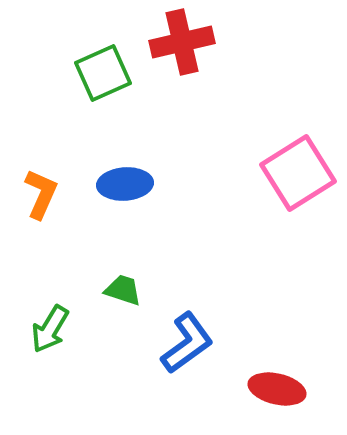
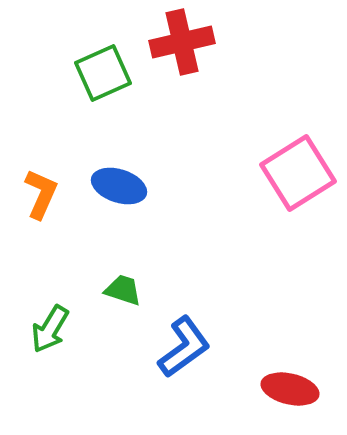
blue ellipse: moved 6 px left, 2 px down; rotated 22 degrees clockwise
blue L-shape: moved 3 px left, 4 px down
red ellipse: moved 13 px right
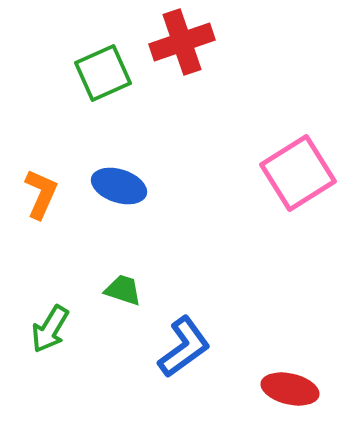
red cross: rotated 6 degrees counterclockwise
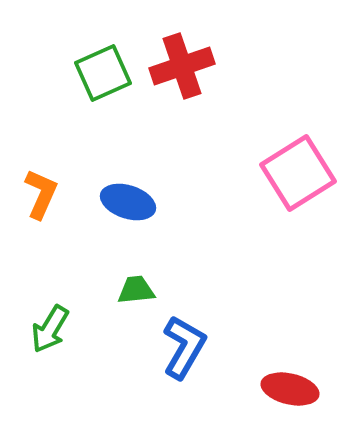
red cross: moved 24 px down
blue ellipse: moved 9 px right, 16 px down
green trapezoid: moved 13 px right; rotated 24 degrees counterclockwise
blue L-shape: rotated 24 degrees counterclockwise
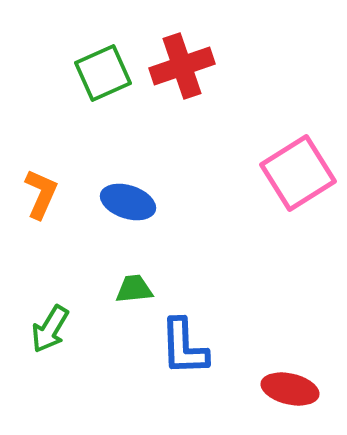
green trapezoid: moved 2 px left, 1 px up
blue L-shape: rotated 148 degrees clockwise
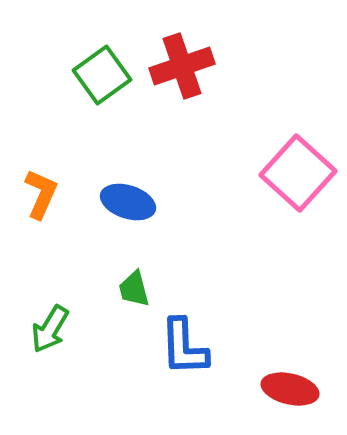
green square: moved 1 px left, 2 px down; rotated 12 degrees counterclockwise
pink square: rotated 16 degrees counterclockwise
green trapezoid: rotated 99 degrees counterclockwise
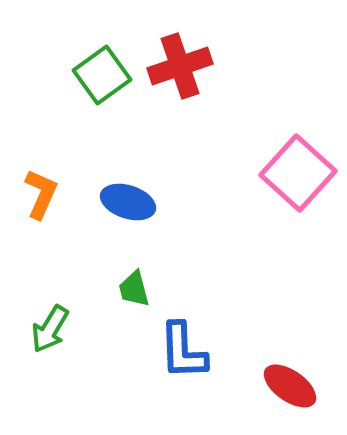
red cross: moved 2 px left
blue L-shape: moved 1 px left, 4 px down
red ellipse: moved 3 px up; rotated 22 degrees clockwise
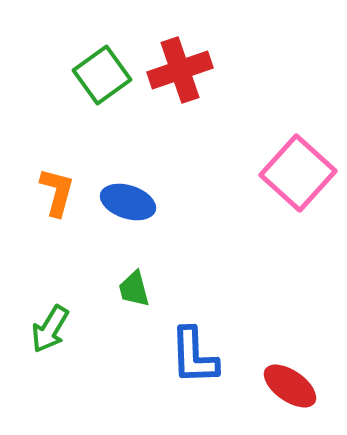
red cross: moved 4 px down
orange L-shape: moved 16 px right, 2 px up; rotated 9 degrees counterclockwise
blue L-shape: moved 11 px right, 5 px down
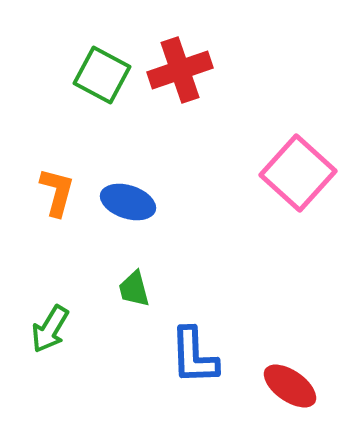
green square: rotated 26 degrees counterclockwise
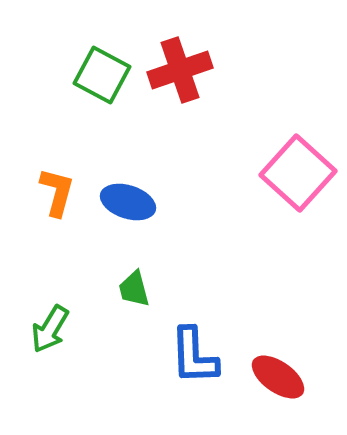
red ellipse: moved 12 px left, 9 px up
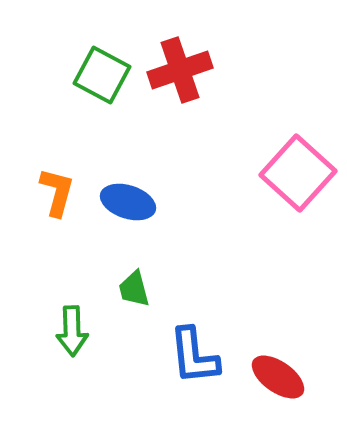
green arrow: moved 22 px right, 2 px down; rotated 33 degrees counterclockwise
blue L-shape: rotated 4 degrees counterclockwise
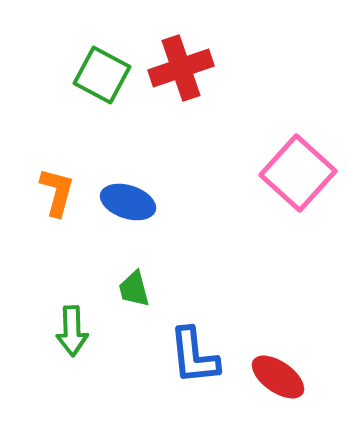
red cross: moved 1 px right, 2 px up
